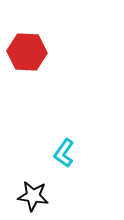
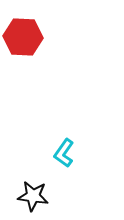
red hexagon: moved 4 px left, 15 px up
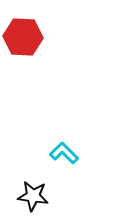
cyan L-shape: rotated 100 degrees clockwise
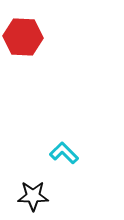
black star: rotated 8 degrees counterclockwise
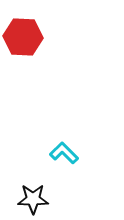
black star: moved 3 px down
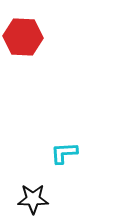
cyan L-shape: rotated 48 degrees counterclockwise
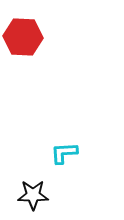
black star: moved 4 px up
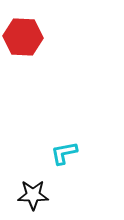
cyan L-shape: rotated 8 degrees counterclockwise
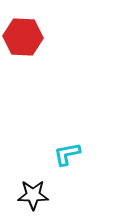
cyan L-shape: moved 3 px right, 1 px down
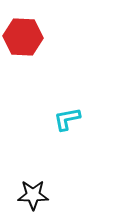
cyan L-shape: moved 35 px up
